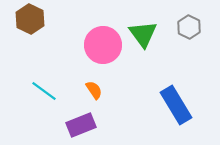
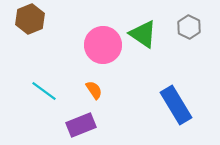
brown hexagon: rotated 12 degrees clockwise
green triangle: rotated 20 degrees counterclockwise
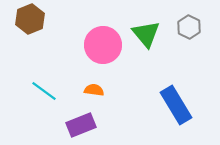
green triangle: moved 3 px right; rotated 16 degrees clockwise
orange semicircle: rotated 48 degrees counterclockwise
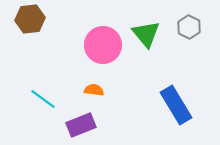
brown hexagon: rotated 16 degrees clockwise
cyan line: moved 1 px left, 8 px down
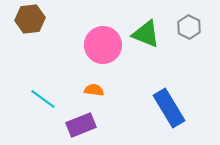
green triangle: rotated 28 degrees counterclockwise
blue rectangle: moved 7 px left, 3 px down
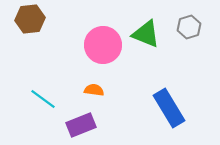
gray hexagon: rotated 15 degrees clockwise
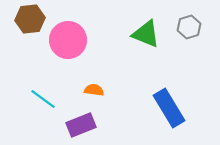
pink circle: moved 35 px left, 5 px up
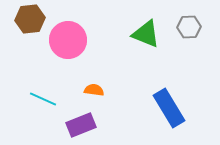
gray hexagon: rotated 15 degrees clockwise
cyan line: rotated 12 degrees counterclockwise
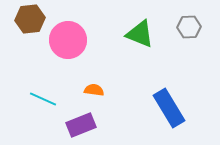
green triangle: moved 6 px left
